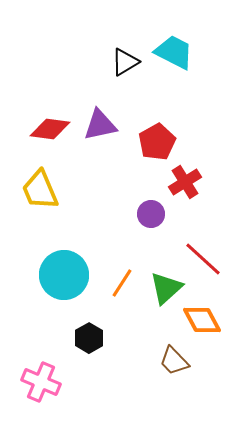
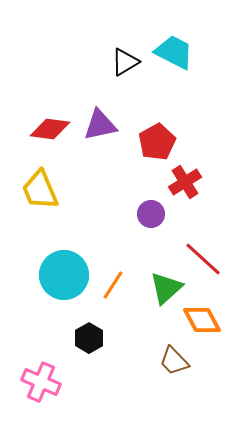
orange line: moved 9 px left, 2 px down
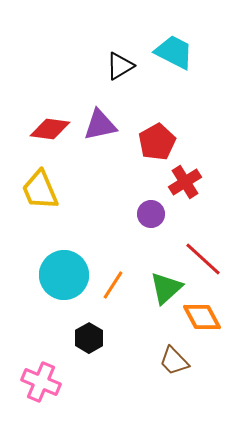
black triangle: moved 5 px left, 4 px down
orange diamond: moved 3 px up
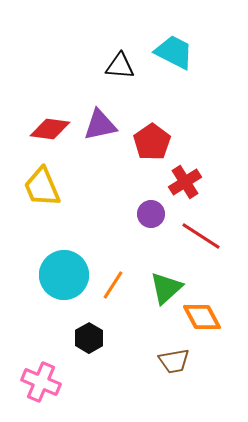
black triangle: rotated 36 degrees clockwise
red pentagon: moved 5 px left; rotated 6 degrees counterclockwise
yellow trapezoid: moved 2 px right, 3 px up
red line: moved 2 px left, 23 px up; rotated 9 degrees counterclockwise
brown trapezoid: rotated 56 degrees counterclockwise
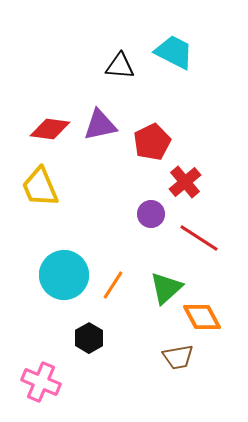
red pentagon: rotated 9 degrees clockwise
red cross: rotated 8 degrees counterclockwise
yellow trapezoid: moved 2 px left
red line: moved 2 px left, 2 px down
brown trapezoid: moved 4 px right, 4 px up
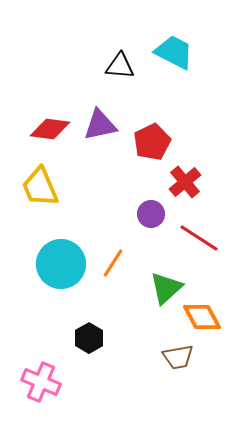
cyan circle: moved 3 px left, 11 px up
orange line: moved 22 px up
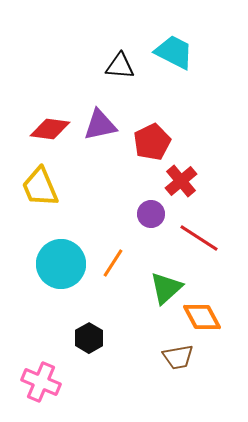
red cross: moved 4 px left, 1 px up
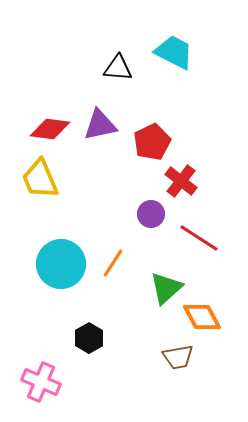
black triangle: moved 2 px left, 2 px down
red cross: rotated 12 degrees counterclockwise
yellow trapezoid: moved 8 px up
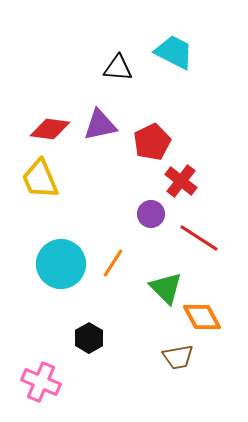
green triangle: rotated 33 degrees counterclockwise
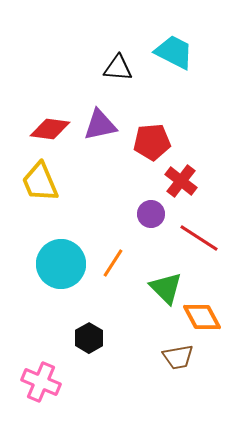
red pentagon: rotated 21 degrees clockwise
yellow trapezoid: moved 3 px down
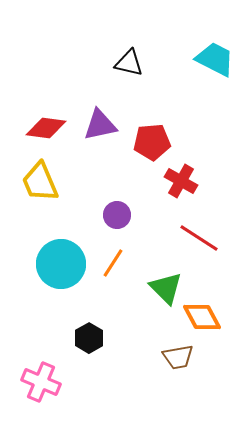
cyan trapezoid: moved 41 px right, 7 px down
black triangle: moved 11 px right, 5 px up; rotated 8 degrees clockwise
red diamond: moved 4 px left, 1 px up
red cross: rotated 8 degrees counterclockwise
purple circle: moved 34 px left, 1 px down
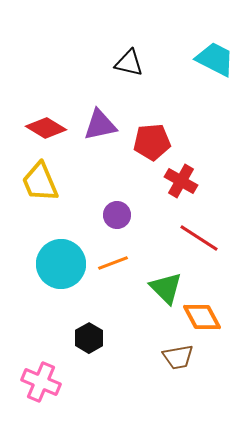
red diamond: rotated 24 degrees clockwise
orange line: rotated 36 degrees clockwise
